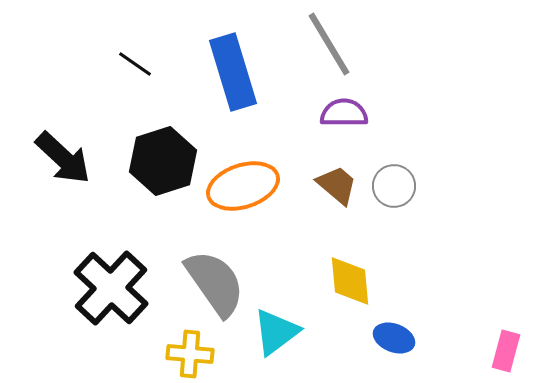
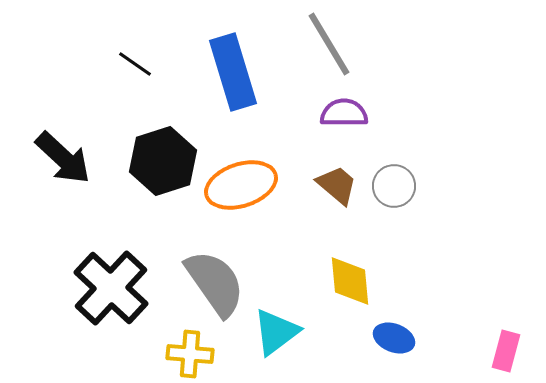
orange ellipse: moved 2 px left, 1 px up
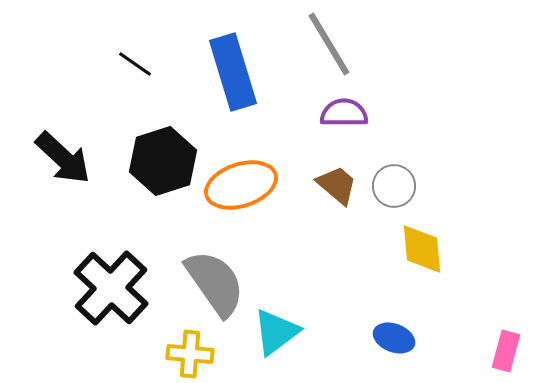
yellow diamond: moved 72 px right, 32 px up
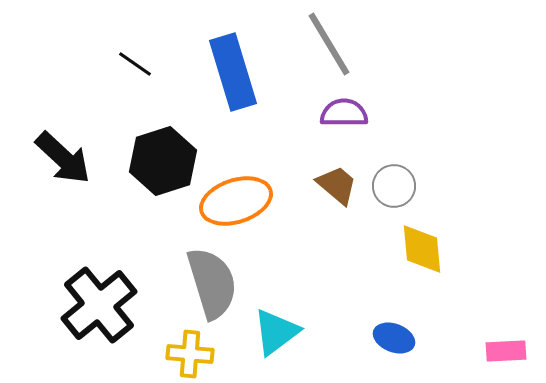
orange ellipse: moved 5 px left, 16 px down
gray semicircle: moved 3 px left; rotated 18 degrees clockwise
black cross: moved 12 px left, 17 px down; rotated 8 degrees clockwise
pink rectangle: rotated 72 degrees clockwise
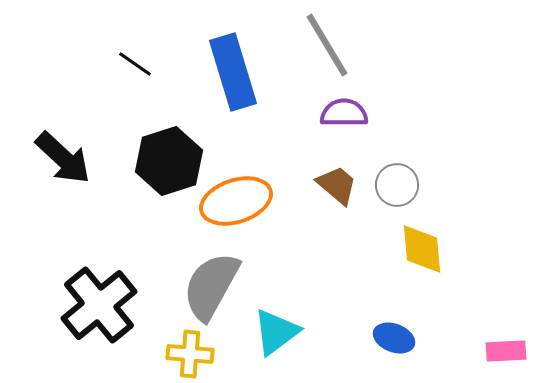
gray line: moved 2 px left, 1 px down
black hexagon: moved 6 px right
gray circle: moved 3 px right, 1 px up
gray semicircle: moved 1 px left, 3 px down; rotated 134 degrees counterclockwise
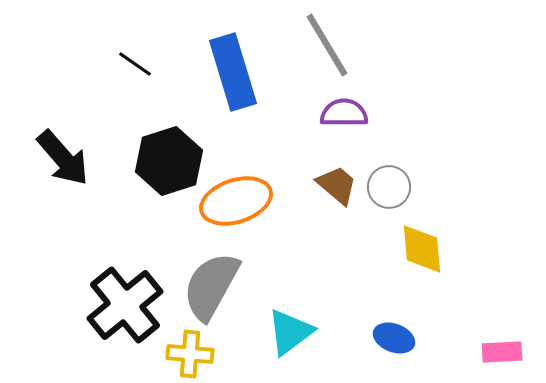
black arrow: rotated 6 degrees clockwise
gray circle: moved 8 px left, 2 px down
black cross: moved 26 px right
cyan triangle: moved 14 px right
pink rectangle: moved 4 px left, 1 px down
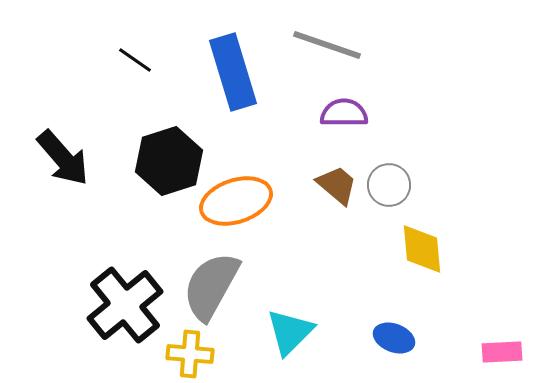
gray line: rotated 40 degrees counterclockwise
black line: moved 4 px up
gray circle: moved 2 px up
cyan triangle: rotated 8 degrees counterclockwise
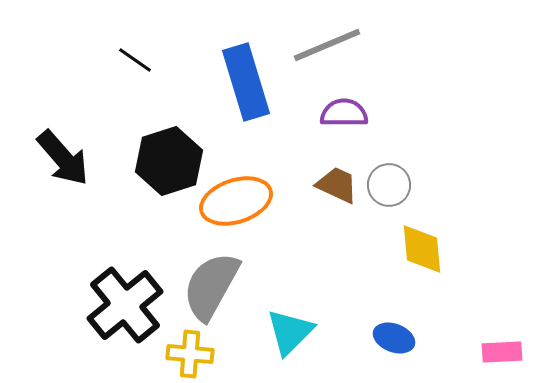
gray line: rotated 42 degrees counterclockwise
blue rectangle: moved 13 px right, 10 px down
brown trapezoid: rotated 15 degrees counterclockwise
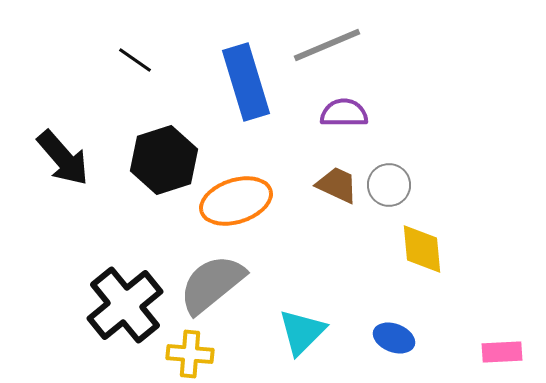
black hexagon: moved 5 px left, 1 px up
gray semicircle: moved 1 px right, 2 px up; rotated 22 degrees clockwise
cyan triangle: moved 12 px right
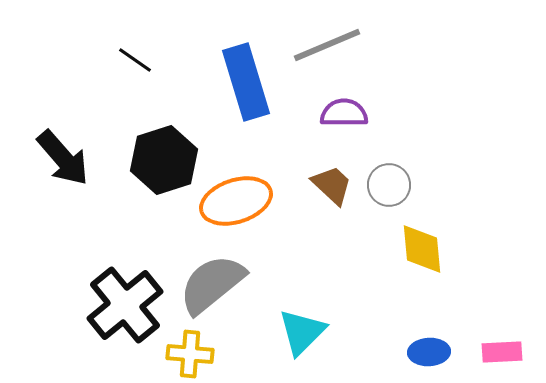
brown trapezoid: moved 5 px left; rotated 18 degrees clockwise
blue ellipse: moved 35 px right, 14 px down; rotated 24 degrees counterclockwise
